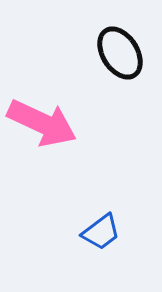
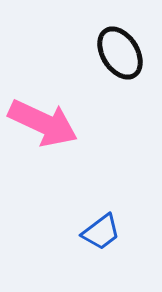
pink arrow: moved 1 px right
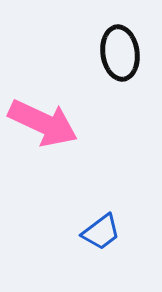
black ellipse: rotated 24 degrees clockwise
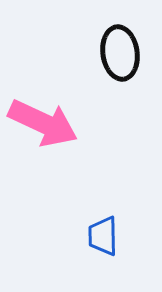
blue trapezoid: moved 2 px right, 4 px down; rotated 126 degrees clockwise
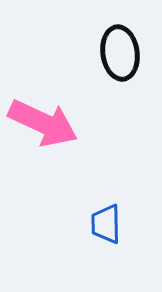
blue trapezoid: moved 3 px right, 12 px up
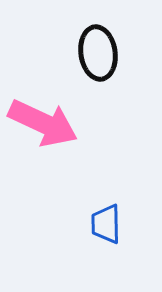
black ellipse: moved 22 px left
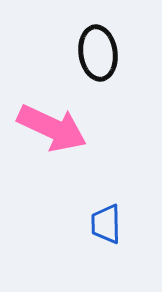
pink arrow: moved 9 px right, 5 px down
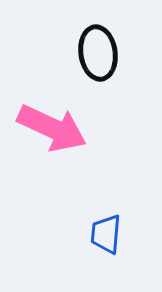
blue trapezoid: moved 10 px down; rotated 6 degrees clockwise
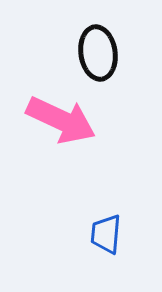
pink arrow: moved 9 px right, 8 px up
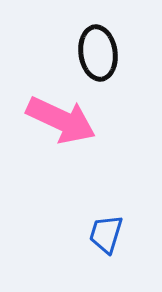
blue trapezoid: rotated 12 degrees clockwise
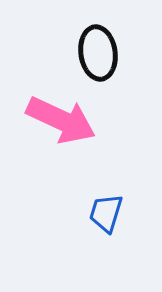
blue trapezoid: moved 21 px up
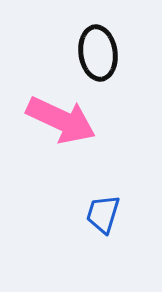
blue trapezoid: moved 3 px left, 1 px down
